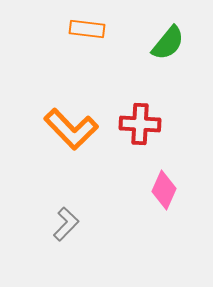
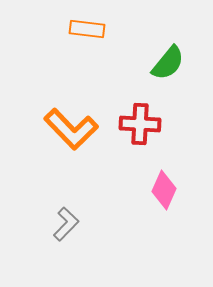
green semicircle: moved 20 px down
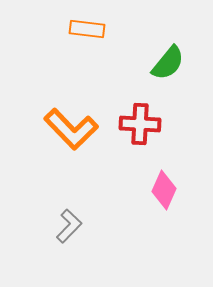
gray L-shape: moved 3 px right, 2 px down
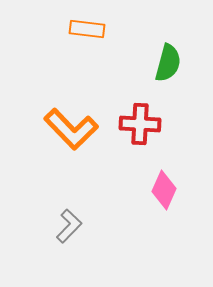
green semicircle: rotated 24 degrees counterclockwise
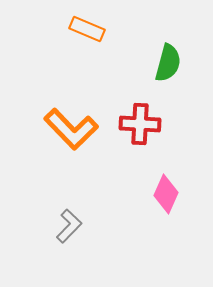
orange rectangle: rotated 16 degrees clockwise
pink diamond: moved 2 px right, 4 px down
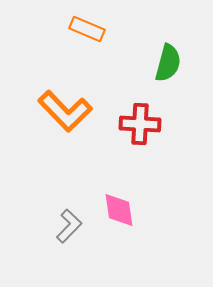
orange L-shape: moved 6 px left, 18 px up
pink diamond: moved 47 px left, 16 px down; rotated 33 degrees counterclockwise
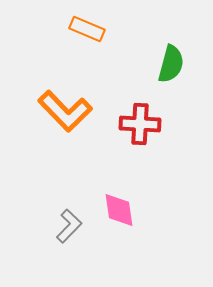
green semicircle: moved 3 px right, 1 px down
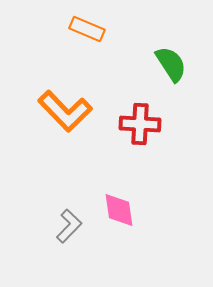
green semicircle: rotated 48 degrees counterclockwise
